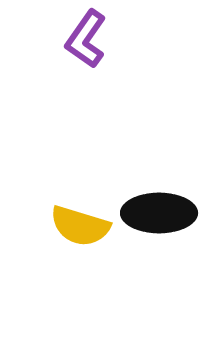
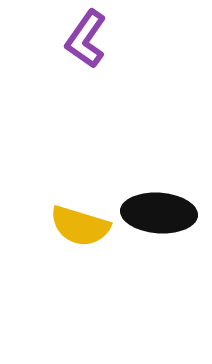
black ellipse: rotated 4 degrees clockwise
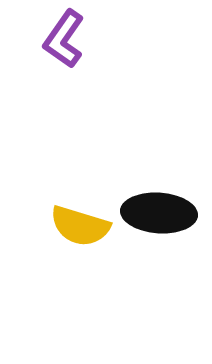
purple L-shape: moved 22 px left
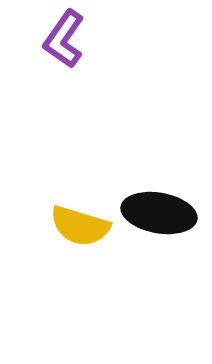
black ellipse: rotated 6 degrees clockwise
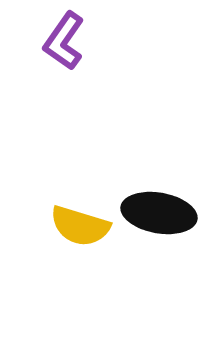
purple L-shape: moved 2 px down
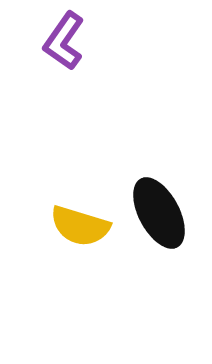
black ellipse: rotated 52 degrees clockwise
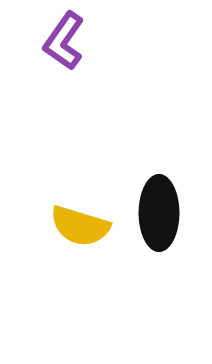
black ellipse: rotated 28 degrees clockwise
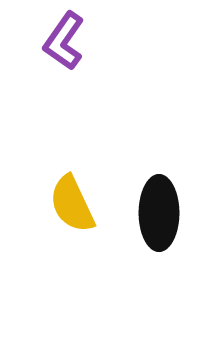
yellow semicircle: moved 8 px left, 22 px up; rotated 48 degrees clockwise
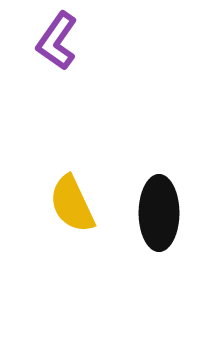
purple L-shape: moved 7 px left
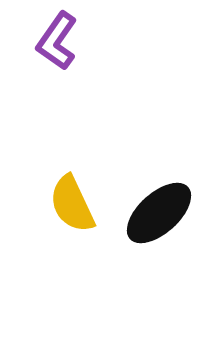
black ellipse: rotated 48 degrees clockwise
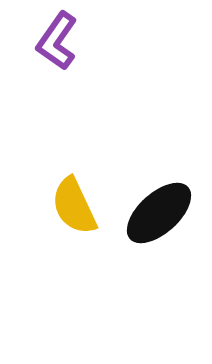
yellow semicircle: moved 2 px right, 2 px down
